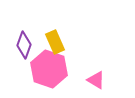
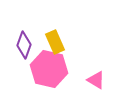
pink hexagon: rotated 6 degrees counterclockwise
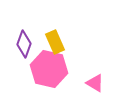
purple diamond: moved 1 px up
pink triangle: moved 1 px left, 3 px down
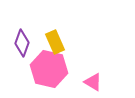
purple diamond: moved 2 px left, 1 px up
pink triangle: moved 2 px left, 1 px up
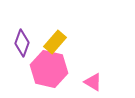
yellow rectangle: rotated 65 degrees clockwise
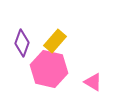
yellow rectangle: moved 1 px up
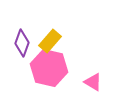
yellow rectangle: moved 5 px left
pink hexagon: moved 1 px up
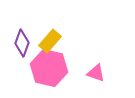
pink triangle: moved 3 px right, 9 px up; rotated 12 degrees counterclockwise
